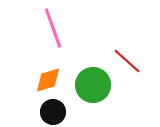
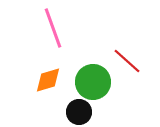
green circle: moved 3 px up
black circle: moved 26 px right
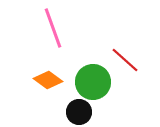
red line: moved 2 px left, 1 px up
orange diamond: rotated 52 degrees clockwise
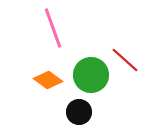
green circle: moved 2 px left, 7 px up
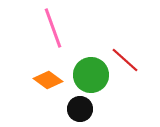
black circle: moved 1 px right, 3 px up
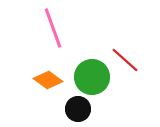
green circle: moved 1 px right, 2 px down
black circle: moved 2 px left
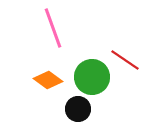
red line: rotated 8 degrees counterclockwise
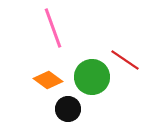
black circle: moved 10 px left
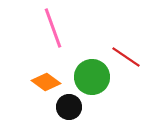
red line: moved 1 px right, 3 px up
orange diamond: moved 2 px left, 2 px down
black circle: moved 1 px right, 2 px up
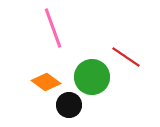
black circle: moved 2 px up
